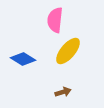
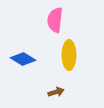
yellow ellipse: moved 1 px right, 4 px down; rotated 40 degrees counterclockwise
brown arrow: moved 7 px left
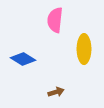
yellow ellipse: moved 15 px right, 6 px up
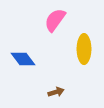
pink semicircle: rotated 30 degrees clockwise
blue diamond: rotated 20 degrees clockwise
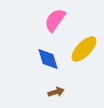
yellow ellipse: rotated 44 degrees clockwise
blue diamond: moved 25 px right; rotated 20 degrees clockwise
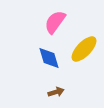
pink semicircle: moved 2 px down
blue diamond: moved 1 px right, 1 px up
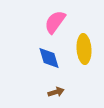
yellow ellipse: rotated 48 degrees counterclockwise
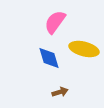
yellow ellipse: rotated 72 degrees counterclockwise
brown arrow: moved 4 px right
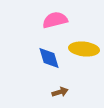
pink semicircle: moved 2 px up; rotated 40 degrees clockwise
yellow ellipse: rotated 8 degrees counterclockwise
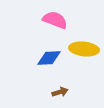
pink semicircle: rotated 35 degrees clockwise
blue diamond: rotated 75 degrees counterclockwise
